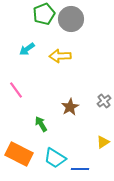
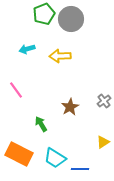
cyan arrow: rotated 21 degrees clockwise
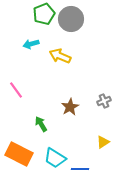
cyan arrow: moved 4 px right, 5 px up
yellow arrow: rotated 25 degrees clockwise
gray cross: rotated 16 degrees clockwise
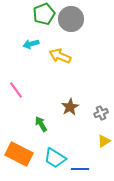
gray cross: moved 3 px left, 12 px down
yellow triangle: moved 1 px right, 1 px up
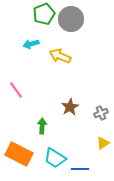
green arrow: moved 1 px right, 2 px down; rotated 35 degrees clockwise
yellow triangle: moved 1 px left, 2 px down
